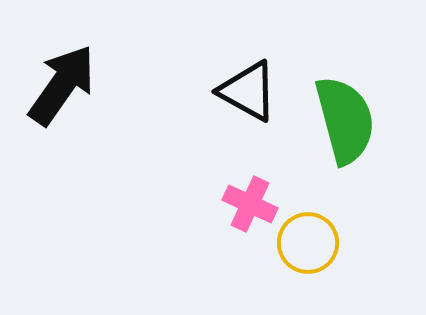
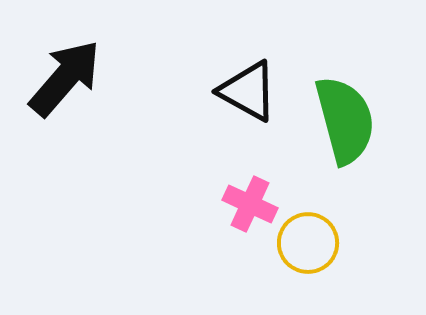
black arrow: moved 3 px right, 7 px up; rotated 6 degrees clockwise
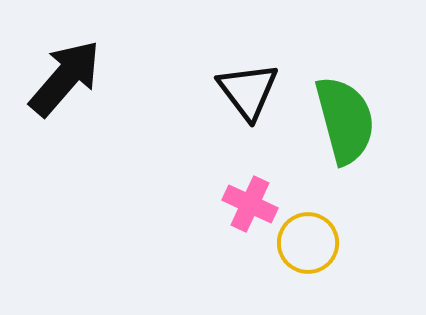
black triangle: rotated 24 degrees clockwise
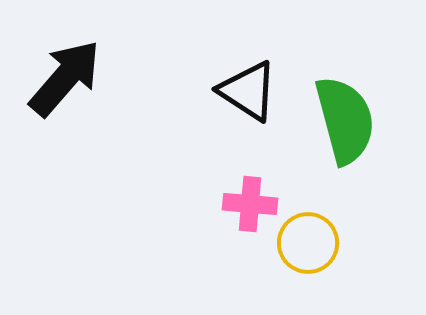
black triangle: rotated 20 degrees counterclockwise
pink cross: rotated 20 degrees counterclockwise
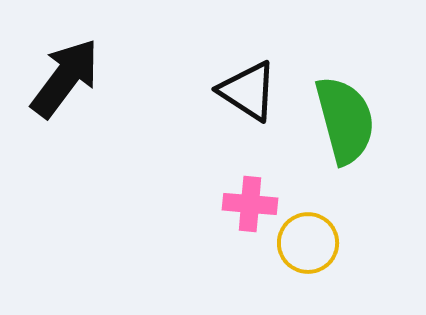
black arrow: rotated 4 degrees counterclockwise
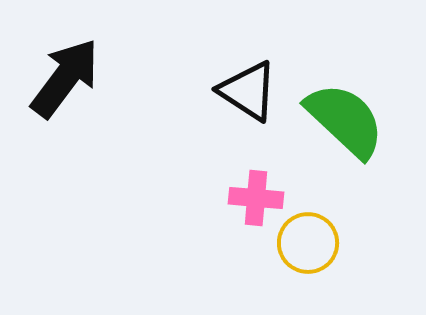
green semicircle: rotated 32 degrees counterclockwise
pink cross: moved 6 px right, 6 px up
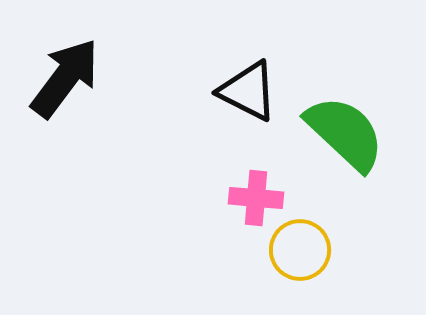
black triangle: rotated 6 degrees counterclockwise
green semicircle: moved 13 px down
yellow circle: moved 8 px left, 7 px down
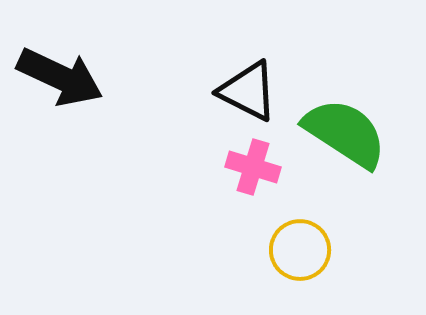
black arrow: moved 5 px left, 1 px up; rotated 78 degrees clockwise
green semicircle: rotated 10 degrees counterclockwise
pink cross: moved 3 px left, 31 px up; rotated 12 degrees clockwise
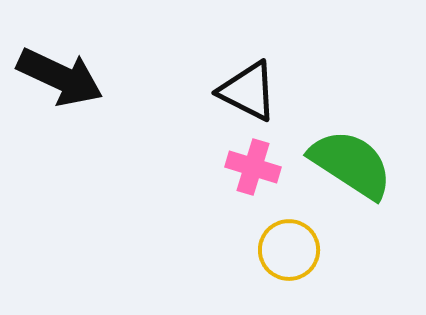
green semicircle: moved 6 px right, 31 px down
yellow circle: moved 11 px left
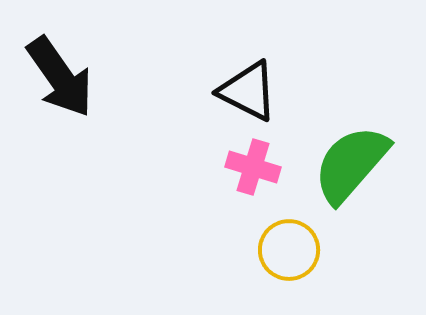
black arrow: rotated 30 degrees clockwise
green semicircle: rotated 82 degrees counterclockwise
